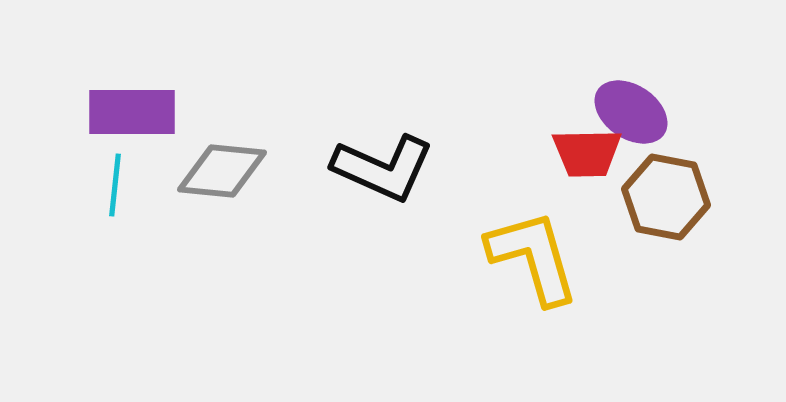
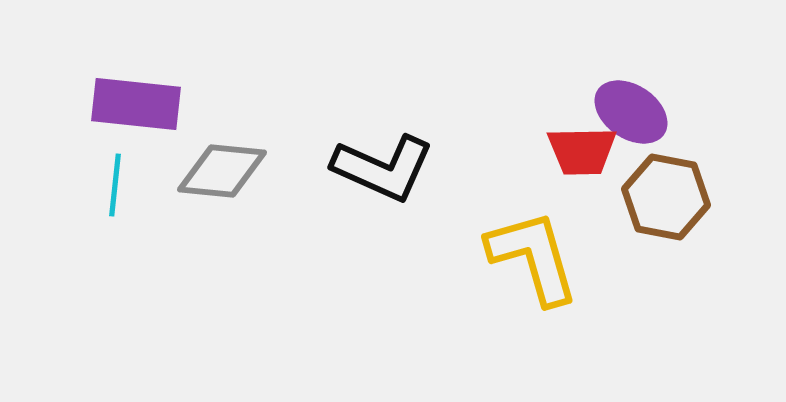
purple rectangle: moved 4 px right, 8 px up; rotated 6 degrees clockwise
red trapezoid: moved 5 px left, 2 px up
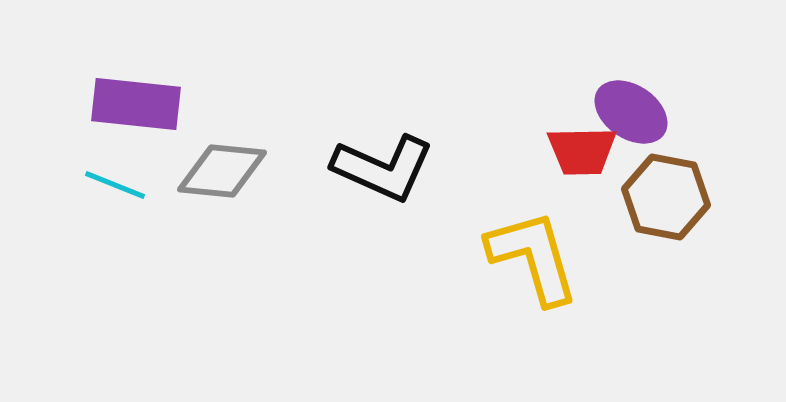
cyan line: rotated 74 degrees counterclockwise
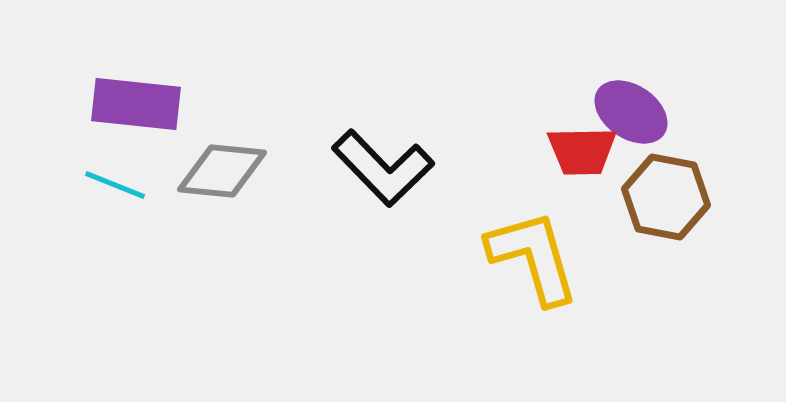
black L-shape: rotated 22 degrees clockwise
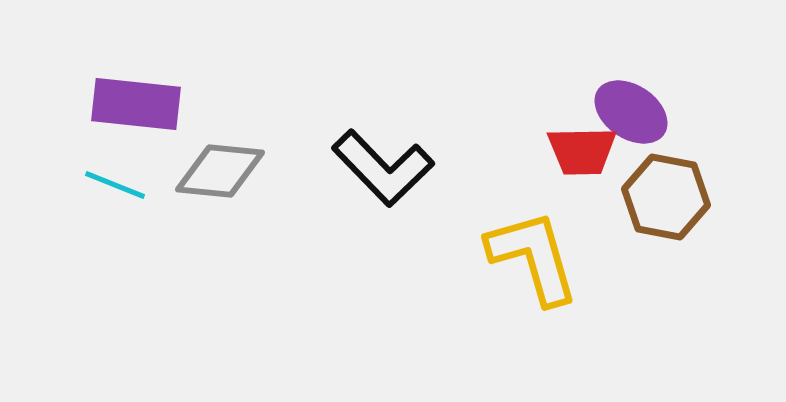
gray diamond: moved 2 px left
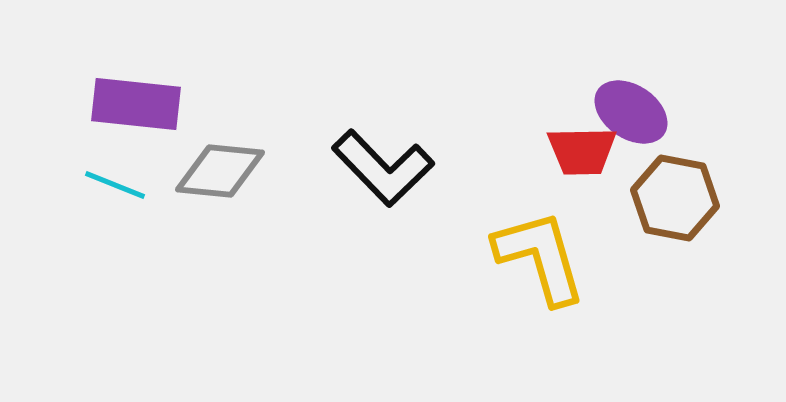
brown hexagon: moved 9 px right, 1 px down
yellow L-shape: moved 7 px right
